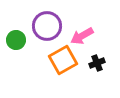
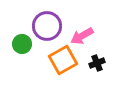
green circle: moved 6 px right, 4 px down
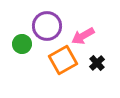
pink arrow: moved 1 px right
black cross: rotated 21 degrees counterclockwise
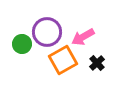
purple circle: moved 6 px down
pink arrow: moved 1 px down
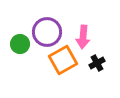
pink arrow: rotated 55 degrees counterclockwise
green circle: moved 2 px left
black cross: rotated 14 degrees clockwise
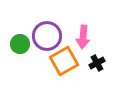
purple circle: moved 4 px down
orange square: moved 1 px right, 1 px down
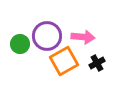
pink arrow: rotated 90 degrees counterclockwise
